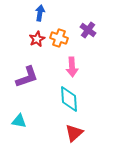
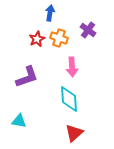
blue arrow: moved 10 px right
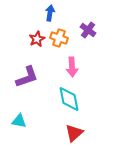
cyan diamond: rotated 8 degrees counterclockwise
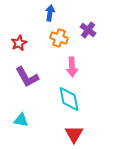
red star: moved 18 px left, 4 px down
purple L-shape: rotated 80 degrees clockwise
cyan triangle: moved 2 px right, 1 px up
red triangle: moved 1 px down; rotated 18 degrees counterclockwise
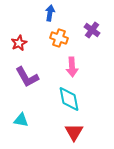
purple cross: moved 4 px right
red triangle: moved 2 px up
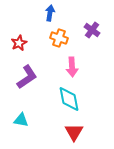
purple L-shape: rotated 95 degrees counterclockwise
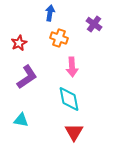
purple cross: moved 2 px right, 6 px up
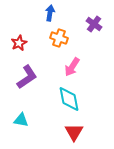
pink arrow: rotated 36 degrees clockwise
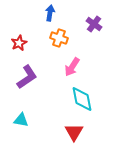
cyan diamond: moved 13 px right
